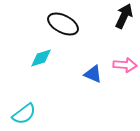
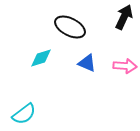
black arrow: moved 1 px down
black ellipse: moved 7 px right, 3 px down
pink arrow: moved 1 px down
blue triangle: moved 6 px left, 11 px up
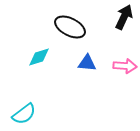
cyan diamond: moved 2 px left, 1 px up
blue triangle: rotated 18 degrees counterclockwise
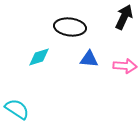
black ellipse: rotated 20 degrees counterclockwise
blue triangle: moved 2 px right, 4 px up
cyan semicircle: moved 7 px left, 5 px up; rotated 110 degrees counterclockwise
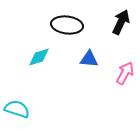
black arrow: moved 3 px left, 5 px down
black ellipse: moved 3 px left, 2 px up
pink arrow: moved 7 px down; rotated 65 degrees counterclockwise
cyan semicircle: rotated 15 degrees counterclockwise
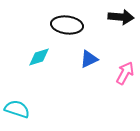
black arrow: moved 5 px up; rotated 70 degrees clockwise
blue triangle: rotated 30 degrees counterclockwise
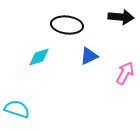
blue triangle: moved 3 px up
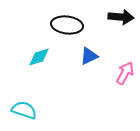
cyan semicircle: moved 7 px right, 1 px down
